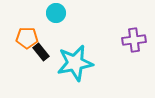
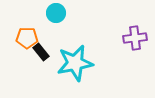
purple cross: moved 1 px right, 2 px up
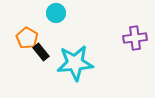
orange pentagon: rotated 30 degrees clockwise
cyan star: rotated 6 degrees clockwise
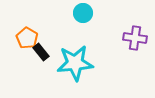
cyan circle: moved 27 px right
purple cross: rotated 15 degrees clockwise
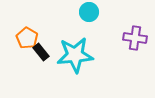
cyan circle: moved 6 px right, 1 px up
cyan star: moved 8 px up
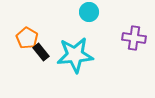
purple cross: moved 1 px left
